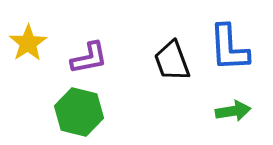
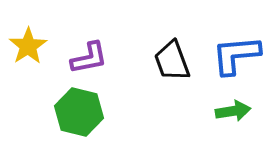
yellow star: moved 3 px down
blue L-shape: moved 7 px right, 7 px down; rotated 88 degrees clockwise
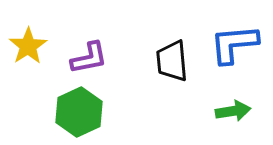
blue L-shape: moved 2 px left, 11 px up
black trapezoid: rotated 15 degrees clockwise
green hexagon: rotated 21 degrees clockwise
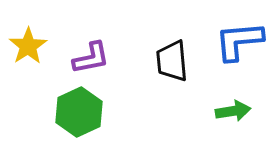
blue L-shape: moved 5 px right, 3 px up
purple L-shape: moved 2 px right
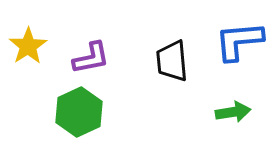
green arrow: moved 1 px down
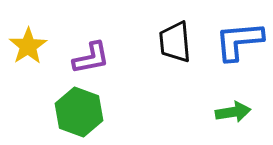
black trapezoid: moved 3 px right, 19 px up
green hexagon: rotated 15 degrees counterclockwise
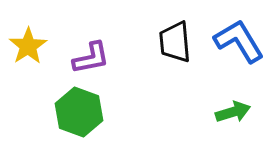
blue L-shape: rotated 64 degrees clockwise
green arrow: rotated 8 degrees counterclockwise
